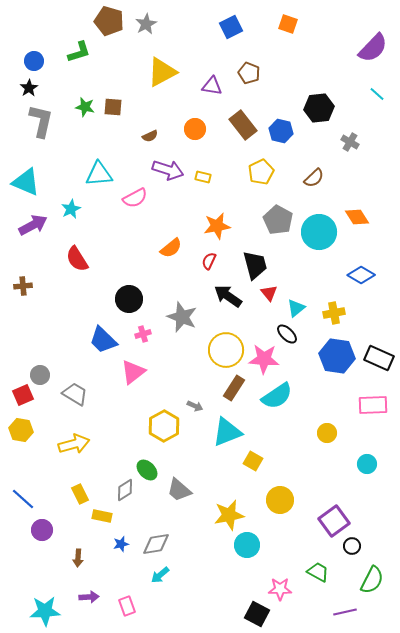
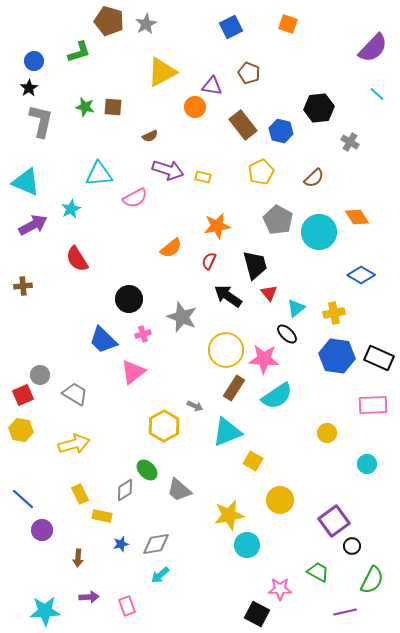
orange circle at (195, 129): moved 22 px up
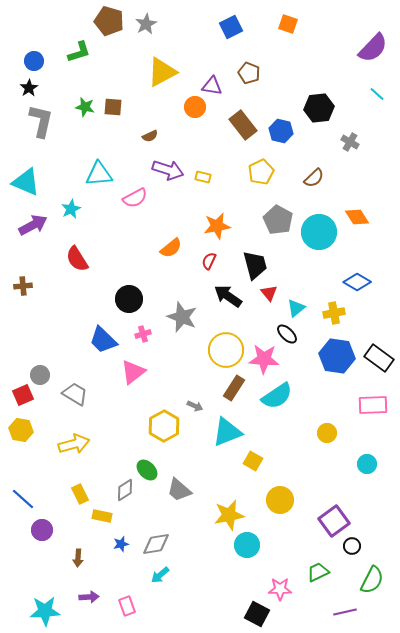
blue diamond at (361, 275): moved 4 px left, 7 px down
black rectangle at (379, 358): rotated 12 degrees clockwise
green trapezoid at (318, 572): rotated 55 degrees counterclockwise
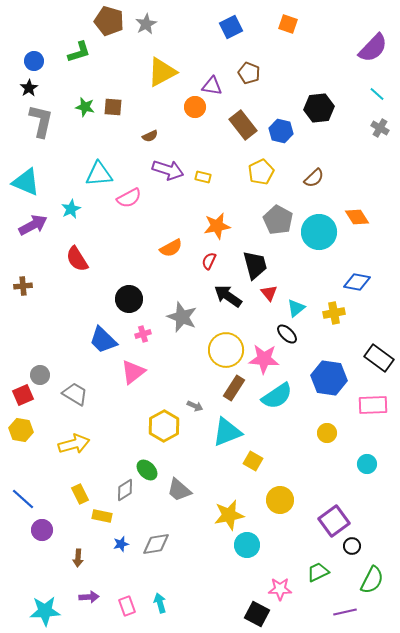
gray cross at (350, 142): moved 30 px right, 14 px up
pink semicircle at (135, 198): moved 6 px left
orange semicircle at (171, 248): rotated 10 degrees clockwise
blue diamond at (357, 282): rotated 20 degrees counterclockwise
blue hexagon at (337, 356): moved 8 px left, 22 px down
cyan arrow at (160, 575): moved 28 px down; rotated 114 degrees clockwise
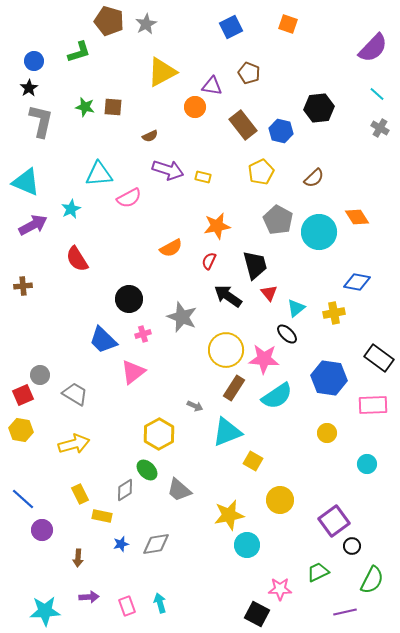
yellow hexagon at (164, 426): moved 5 px left, 8 px down
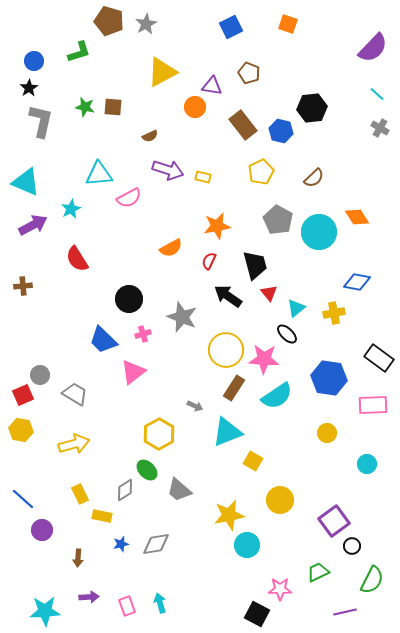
black hexagon at (319, 108): moved 7 px left
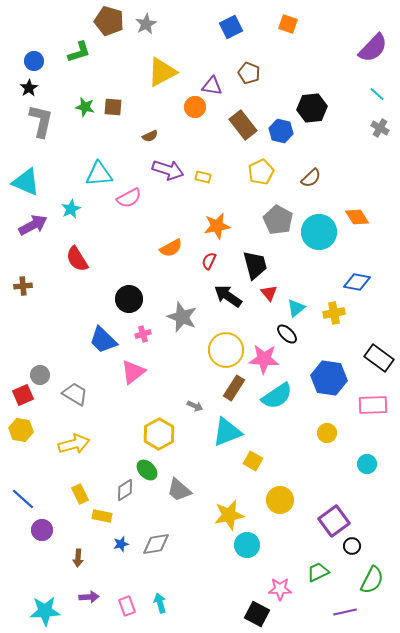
brown semicircle at (314, 178): moved 3 px left
